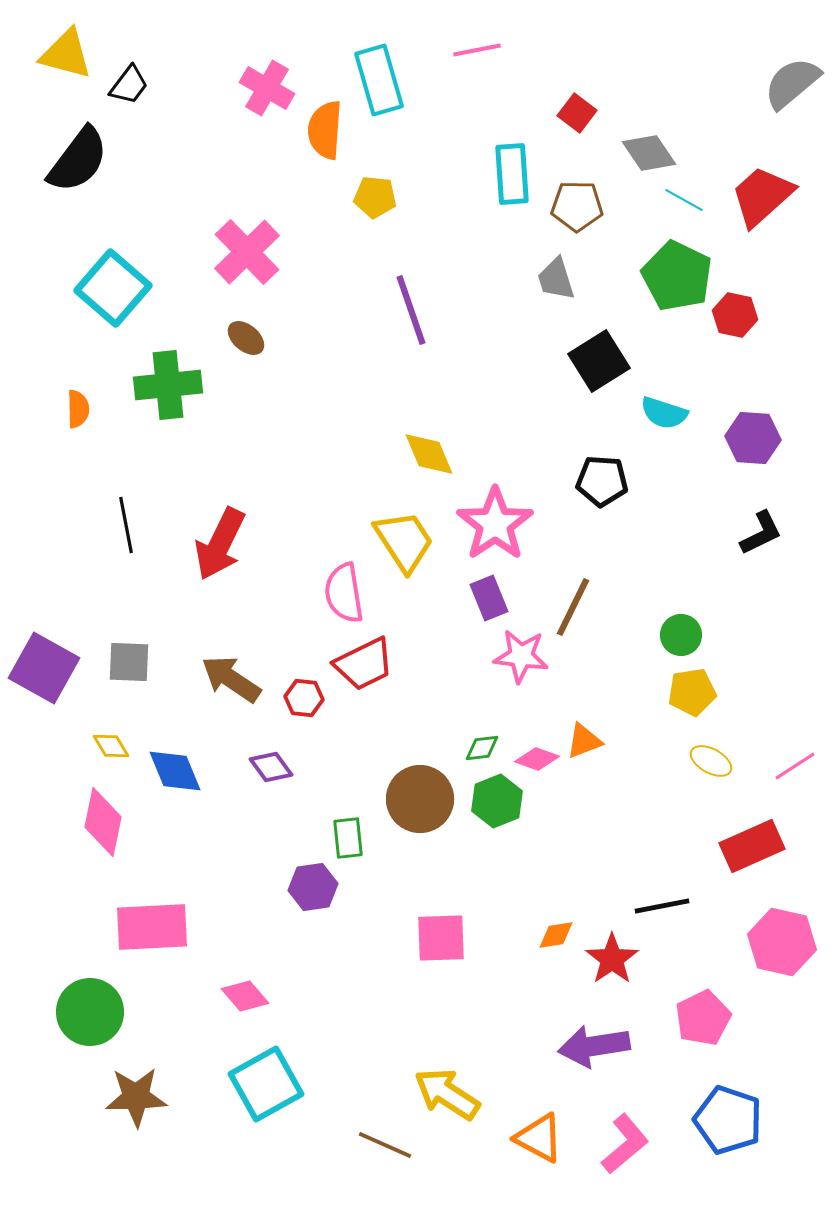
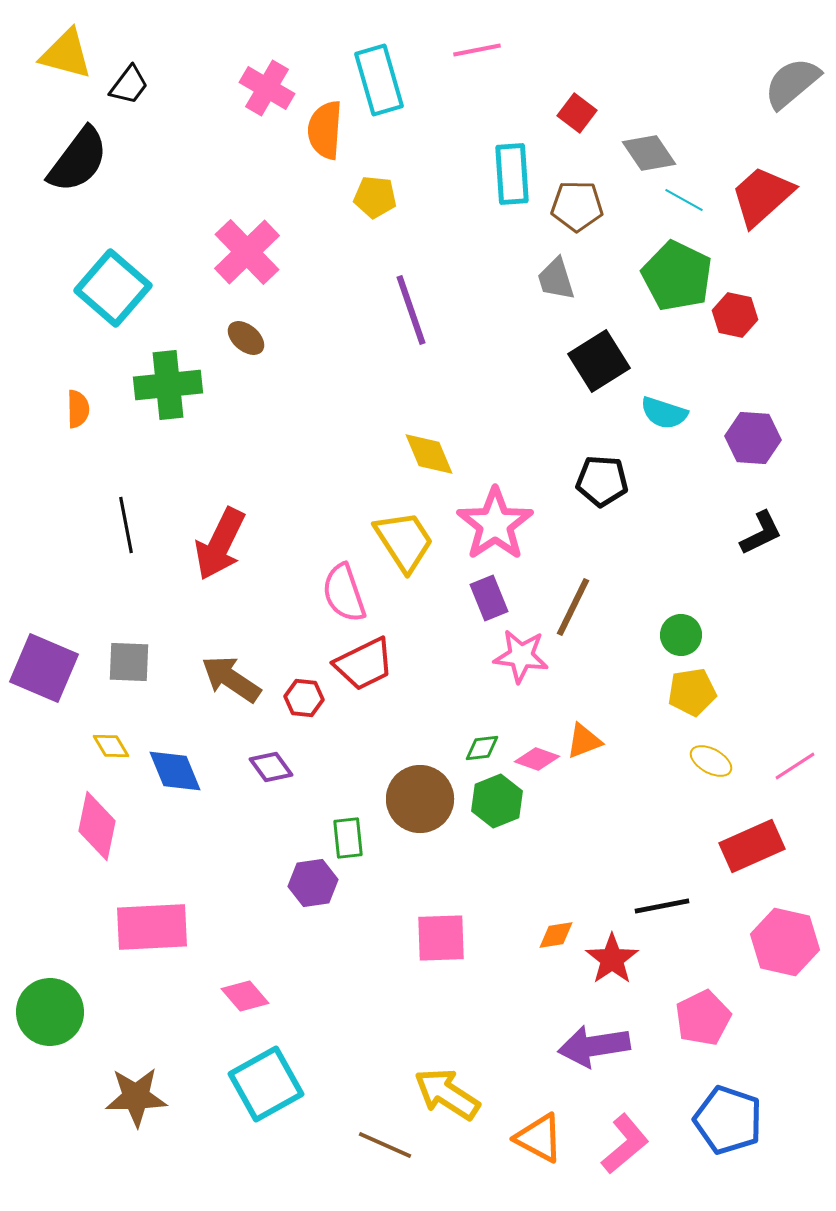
pink semicircle at (344, 593): rotated 10 degrees counterclockwise
purple square at (44, 668): rotated 6 degrees counterclockwise
pink diamond at (103, 822): moved 6 px left, 4 px down
purple hexagon at (313, 887): moved 4 px up
pink hexagon at (782, 942): moved 3 px right
green circle at (90, 1012): moved 40 px left
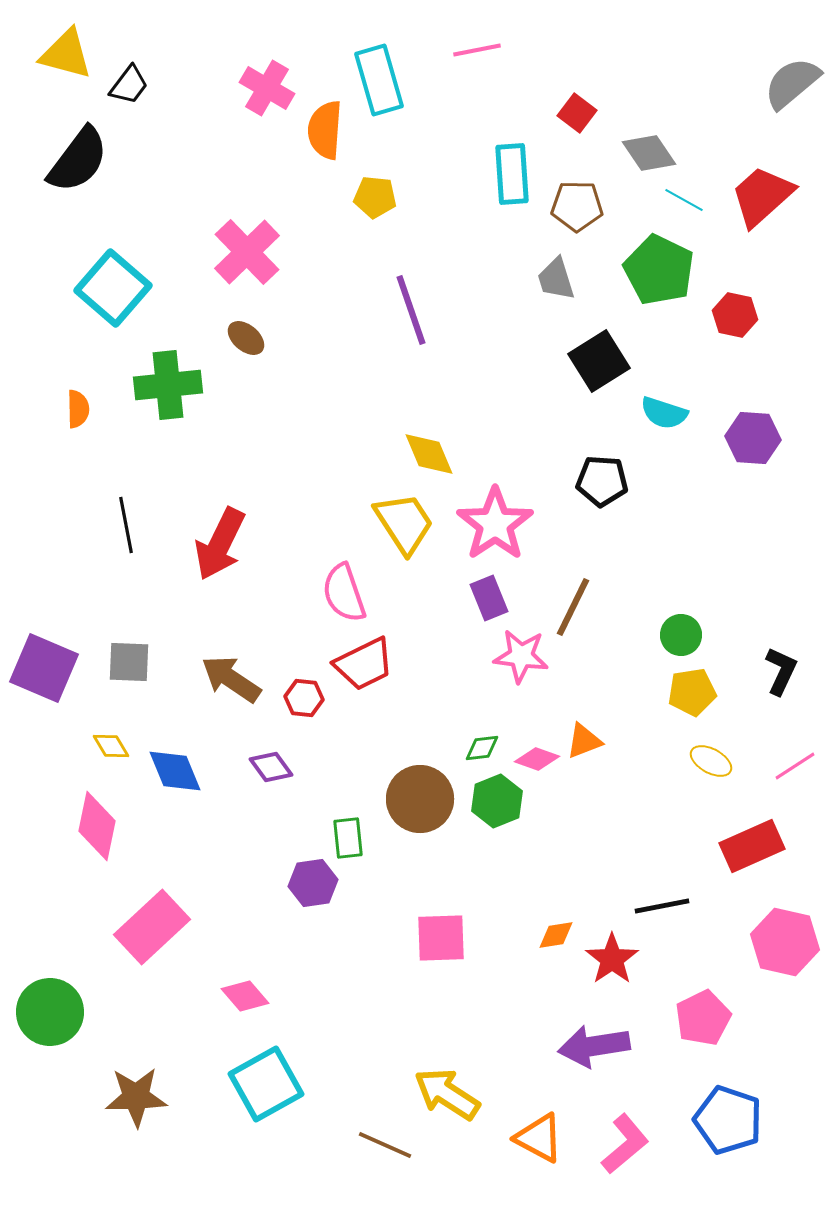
green pentagon at (677, 276): moved 18 px left, 6 px up
black L-shape at (761, 533): moved 20 px right, 138 px down; rotated 39 degrees counterclockwise
yellow trapezoid at (404, 541): moved 18 px up
pink rectangle at (152, 927): rotated 40 degrees counterclockwise
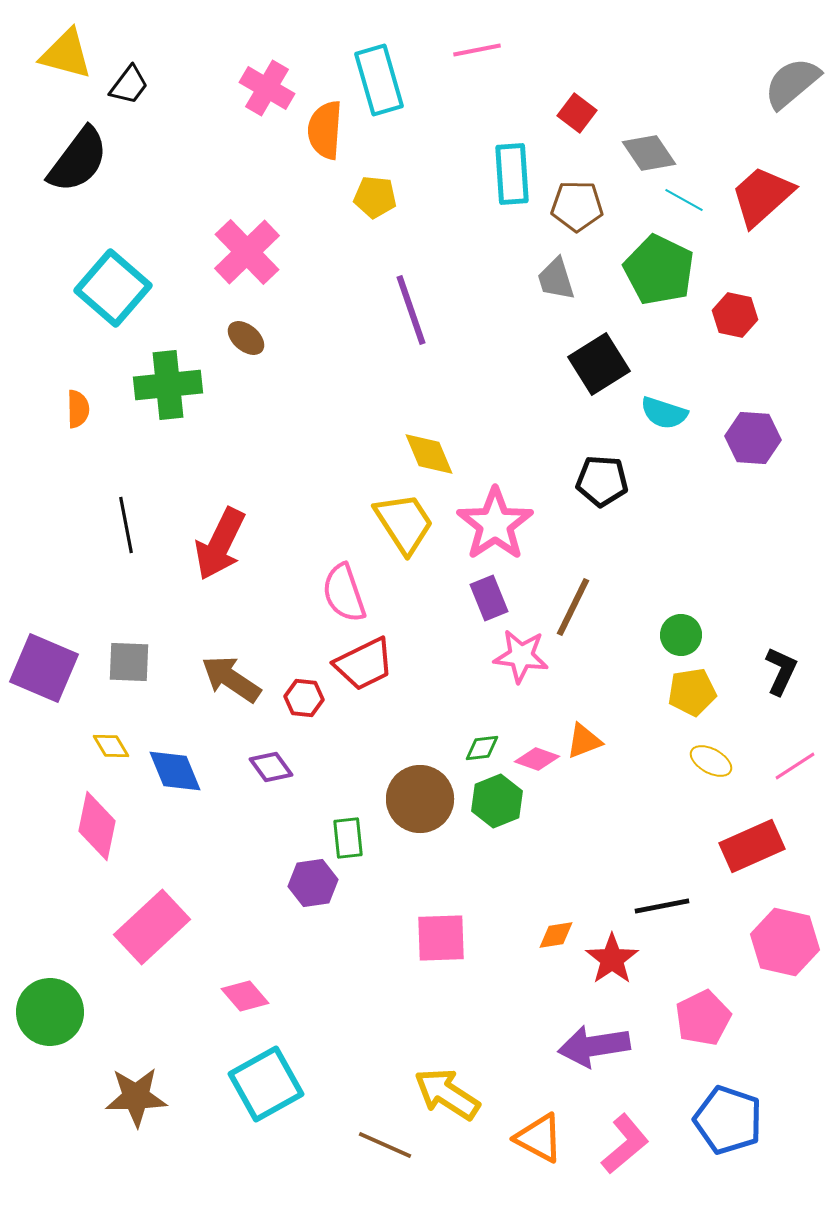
black square at (599, 361): moved 3 px down
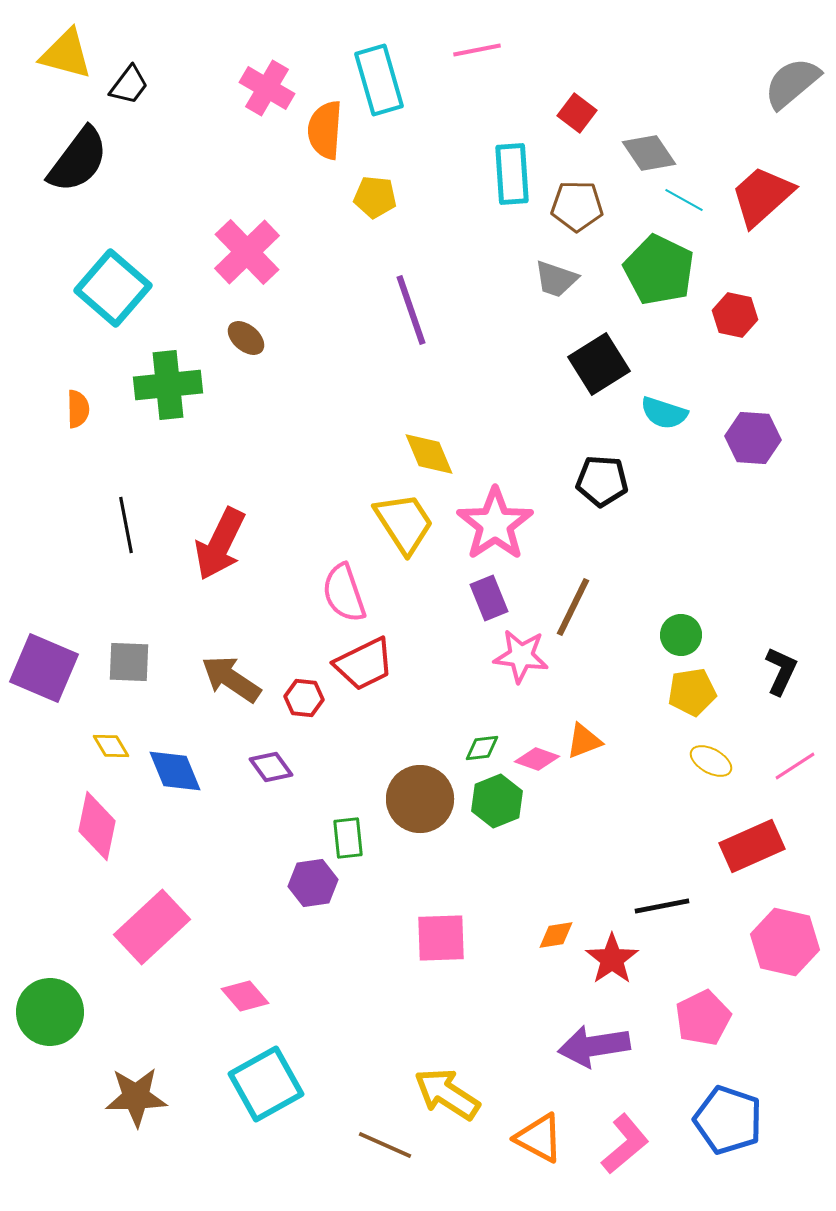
gray trapezoid at (556, 279): rotated 54 degrees counterclockwise
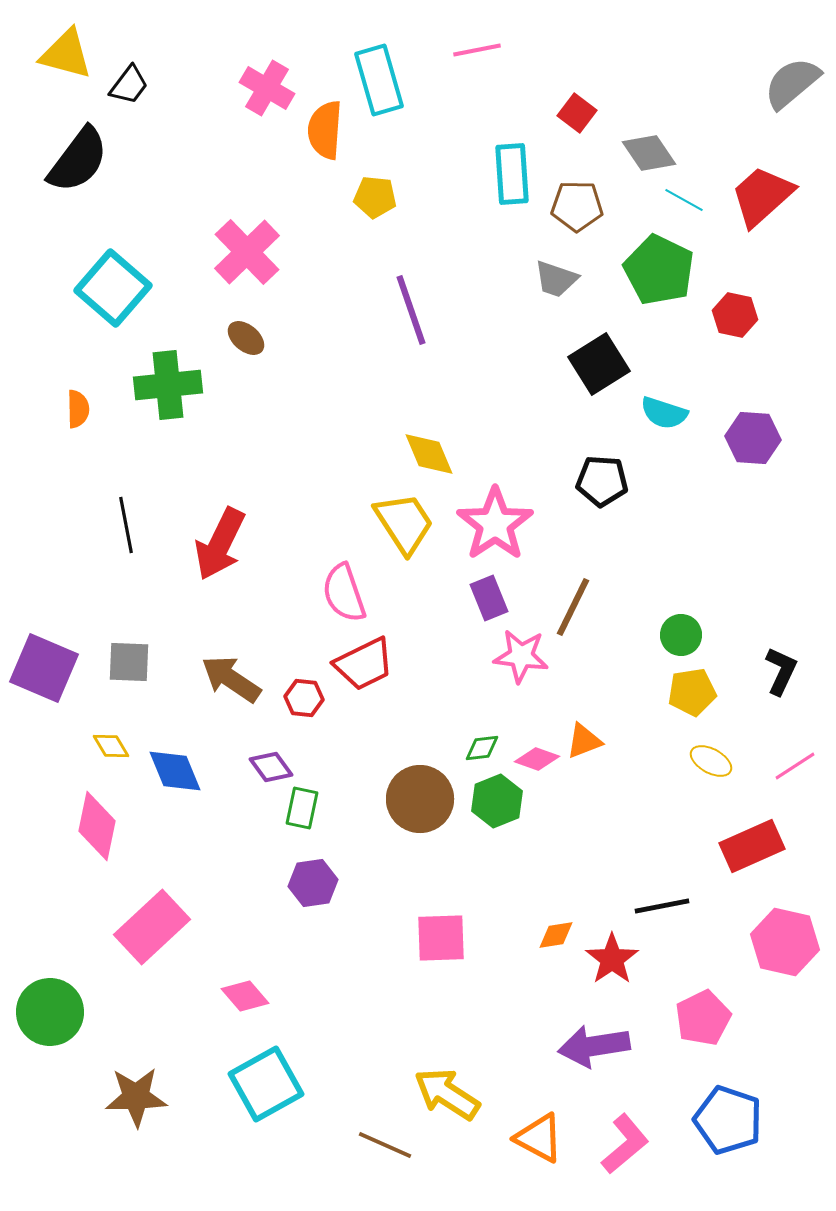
green rectangle at (348, 838): moved 46 px left, 30 px up; rotated 18 degrees clockwise
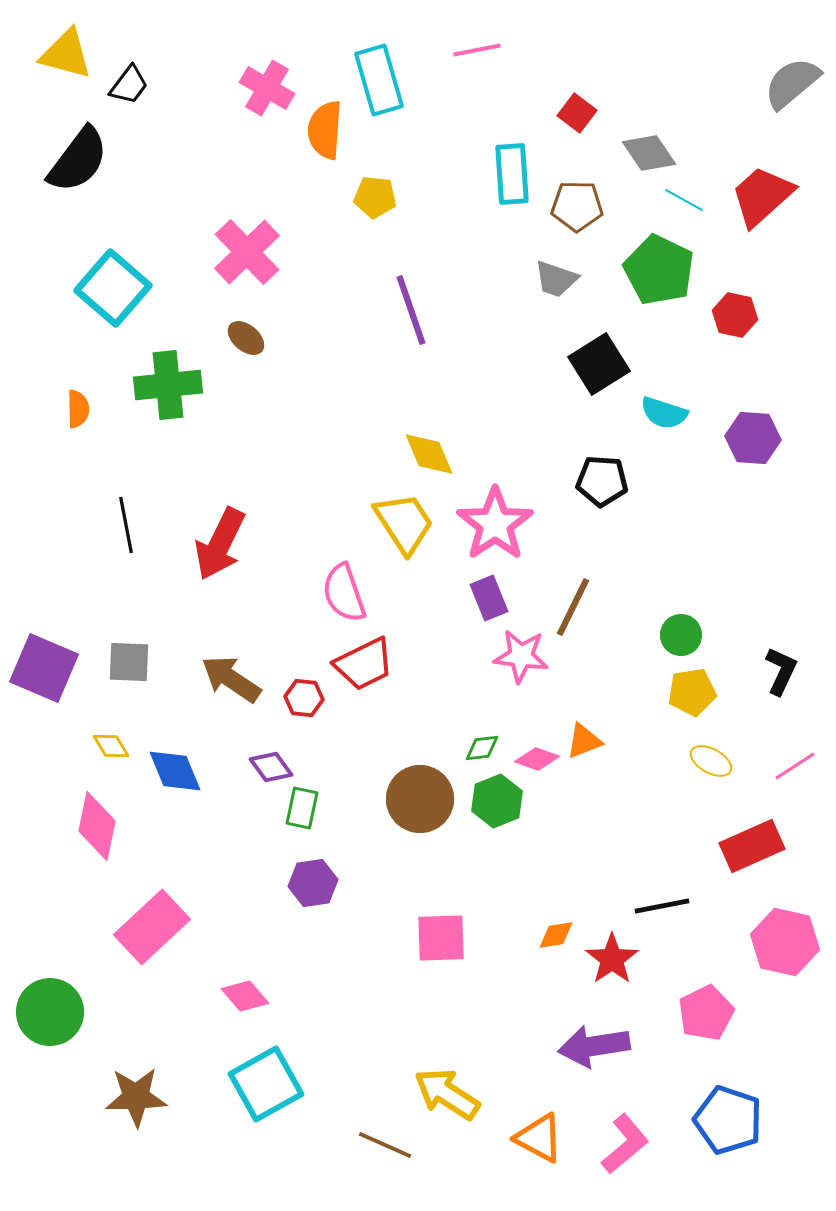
pink pentagon at (703, 1018): moved 3 px right, 5 px up
